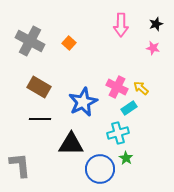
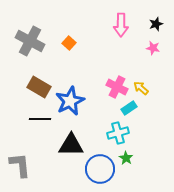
blue star: moved 13 px left, 1 px up
black triangle: moved 1 px down
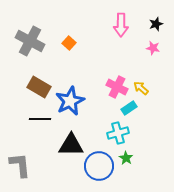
blue circle: moved 1 px left, 3 px up
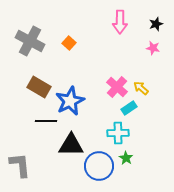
pink arrow: moved 1 px left, 3 px up
pink cross: rotated 15 degrees clockwise
black line: moved 6 px right, 2 px down
cyan cross: rotated 15 degrees clockwise
